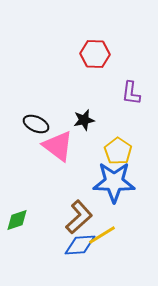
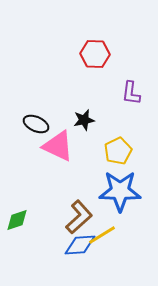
pink triangle: rotated 12 degrees counterclockwise
yellow pentagon: rotated 12 degrees clockwise
blue star: moved 6 px right, 9 px down
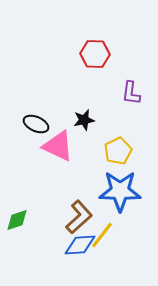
yellow line: rotated 20 degrees counterclockwise
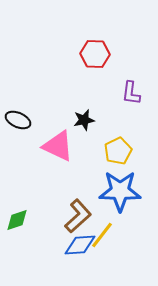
black ellipse: moved 18 px left, 4 px up
brown L-shape: moved 1 px left, 1 px up
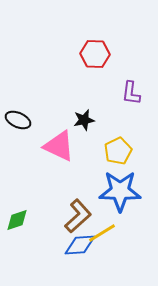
pink triangle: moved 1 px right
yellow line: moved 2 px up; rotated 20 degrees clockwise
